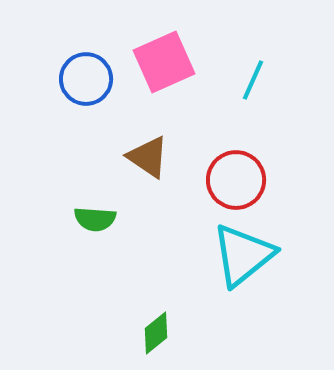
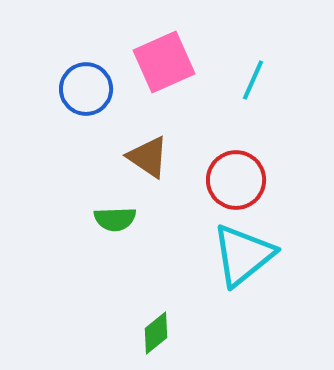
blue circle: moved 10 px down
green semicircle: moved 20 px right; rotated 6 degrees counterclockwise
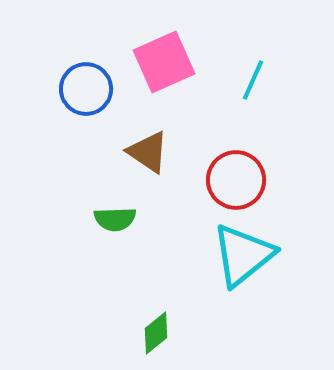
brown triangle: moved 5 px up
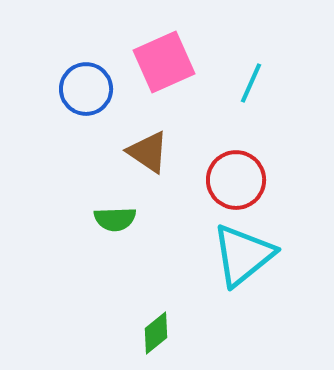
cyan line: moved 2 px left, 3 px down
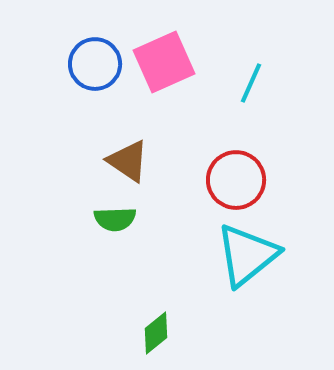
blue circle: moved 9 px right, 25 px up
brown triangle: moved 20 px left, 9 px down
cyan triangle: moved 4 px right
